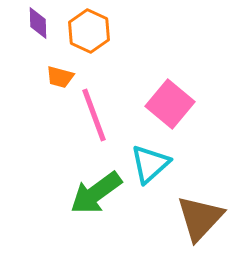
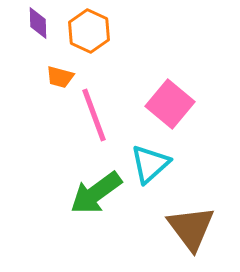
brown triangle: moved 9 px left, 10 px down; rotated 20 degrees counterclockwise
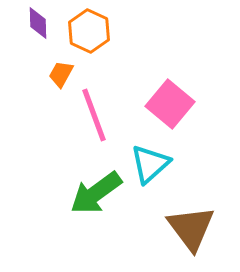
orange trapezoid: moved 1 px right, 3 px up; rotated 104 degrees clockwise
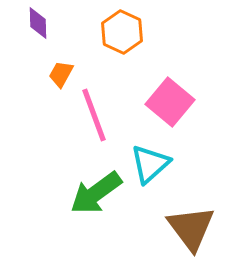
orange hexagon: moved 33 px right, 1 px down
pink square: moved 2 px up
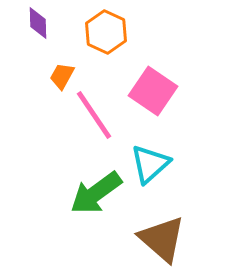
orange hexagon: moved 16 px left
orange trapezoid: moved 1 px right, 2 px down
pink square: moved 17 px left, 11 px up; rotated 6 degrees counterclockwise
pink line: rotated 14 degrees counterclockwise
brown triangle: moved 29 px left, 11 px down; rotated 12 degrees counterclockwise
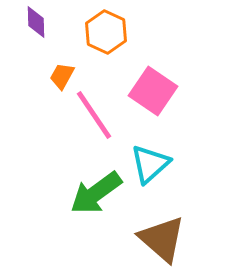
purple diamond: moved 2 px left, 1 px up
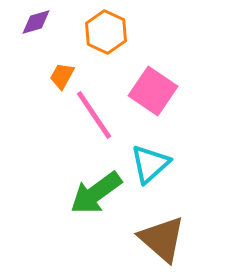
purple diamond: rotated 76 degrees clockwise
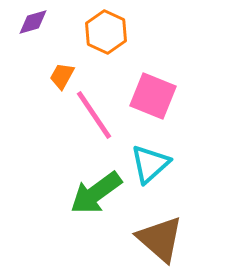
purple diamond: moved 3 px left
pink square: moved 5 px down; rotated 12 degrees counterclockwise
brown triangle: moved 2 px left
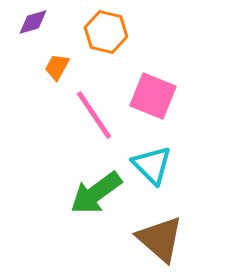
orange hexagon: rotated 12 degrees counterclockwise
orange trapezoid: moved 5 px left, 9 px up
cyan triangle: moved 2 px right, 1 px down; rotated 33 degrees counterclockwise
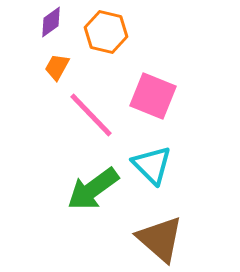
purple diamond: moved 18 px right; rotated 20 degrees counterclockwise
pink line: moved 3 px left; rotated 10 degrees counterclockwise
green arrow: moved 3 px left, 4 px up
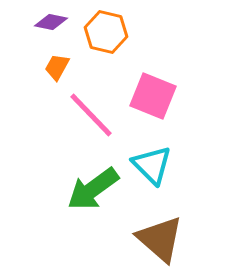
purple diamond: rotated 48 degrees clockwise
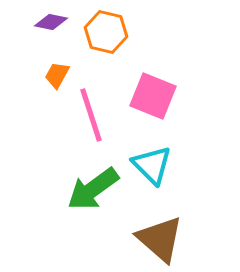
orange trapezoid: moved 8 px down
pink line: rotated 26 degrees clockwise
